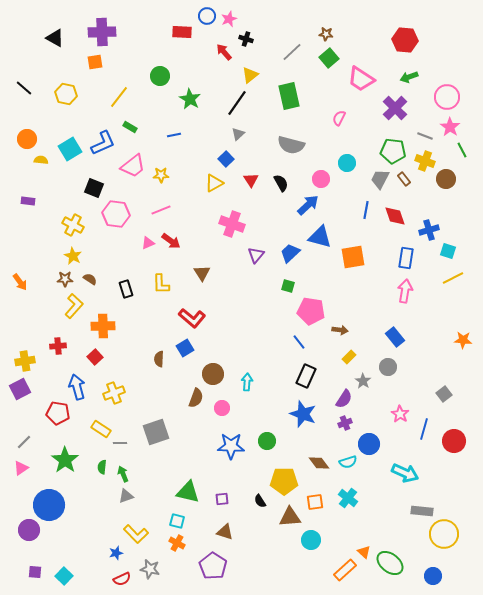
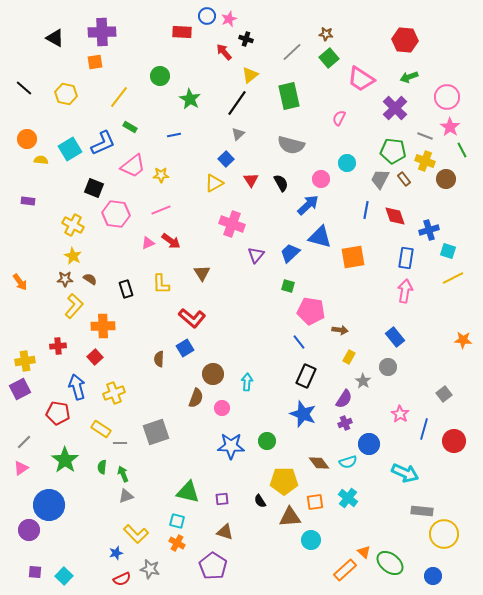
yellow rectangle at (349, 357): rotated 16 degrees counterclockwise
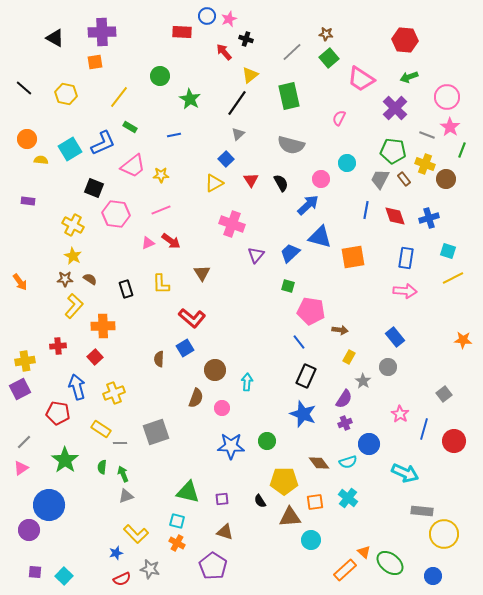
gray line at (425, 136): moved 2 px right, 1 px up
green line at (462, 150): rotated 49 degrees clockwise
yellow cross at (425, 161): moved 3 px down
blue cross at (429, 230): moved 12 px up
pink arrow at (405, 291): rotated 85 degrees clockwise
brown circle at (213, 374): moved 2 px right, 4 px up
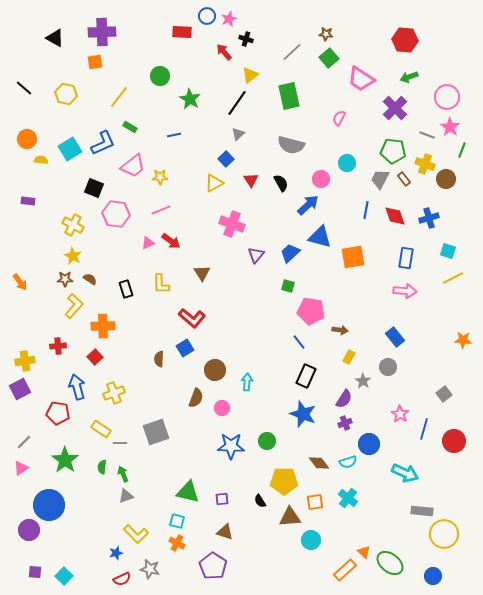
yellow star at (161, 175): moved 1 px left, 2 px down
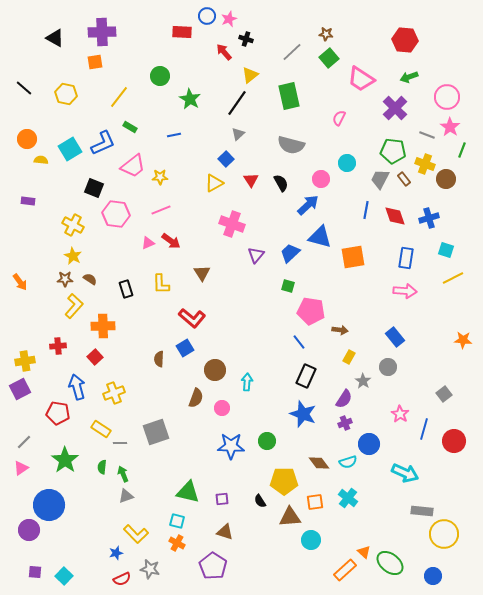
cyan square at (448, 251): moved 2 px left, 1 px up
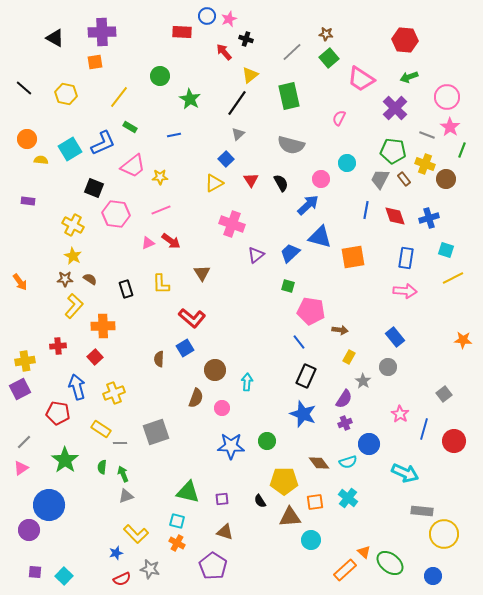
purple triangle at (256, 255): rotated 12 degrees clockwise
